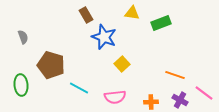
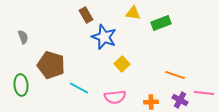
yellow triangle: moved 1 px right
pink line: rotated 30 degrees counterclockwise
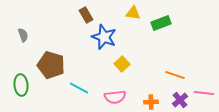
gray semicircle: moved 2 px up
purple cross: rotated 21 degrees clockwise
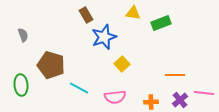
blue star: rotated 30 degrees clockwise
orange line: rotated 18 degrees counterclockwise
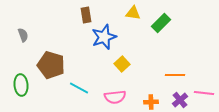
brown rectangle: rotated 21 degrees clockwise
green rectangle: rotated 24 degrees counterclockwise
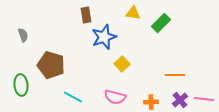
cyan line: moved 6 px left, 9 px down
pink line: moved 6 px down
pink semicircle: rotated 20 degrees clockwise
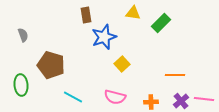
purple cross: moved 1 px right, 1 px down
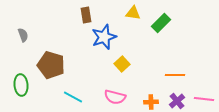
purple cross: moved 4 px left
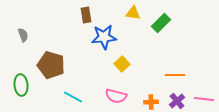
blue star: rotated 15 degrees clockwise
pink semicircle: moved 1 px right, 1 px up
